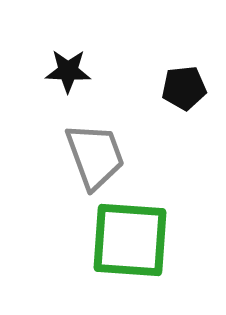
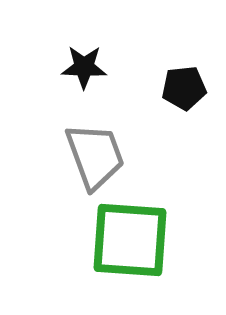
black star: moved 16 px right, 4 px up
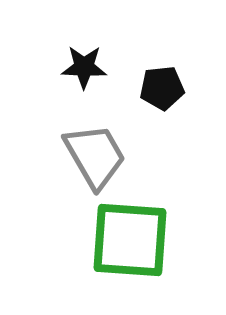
black pentagon: moved 22 px left
gray trapezoid: rotated 10 degrees counterclockwise
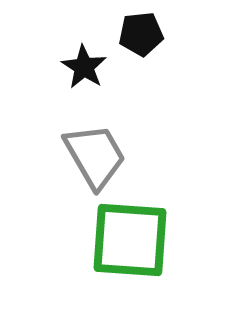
black star: rotated 30 degrees clockwise
black pentagon: moved 21 px left, 54 px up
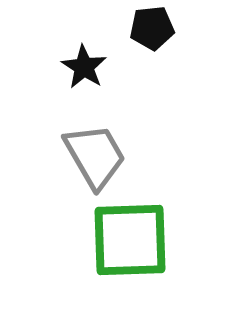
black pentagon: moved 11 px right, 6 px up
green square: rotated 6 degrees counterclockwise
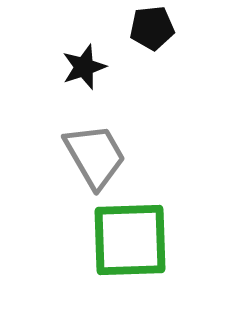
black star: rotated 21 degrees clockwise
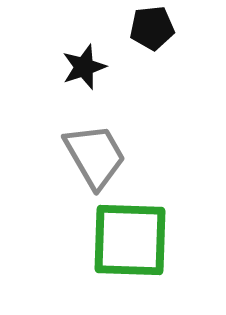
green square: rotated 4 degrees clockwise
